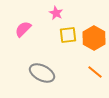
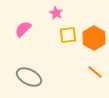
gray ellipse: moved 13 px left, 4 px down
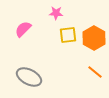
pink star: rotated 24 degrees counterclockwise
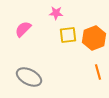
orange hexagon: rotated 10 degrees clockwise
orange line: moved 3 px right; rotated 35 degrees clockwise
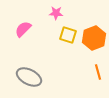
yellow square: rotated 24 degrees clockwise
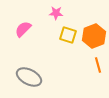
orange hexagon: moved 2 px up
orange line: moved 7 px up
